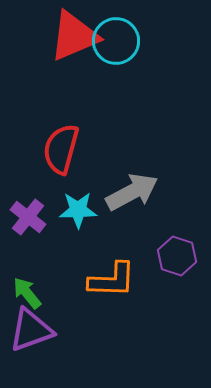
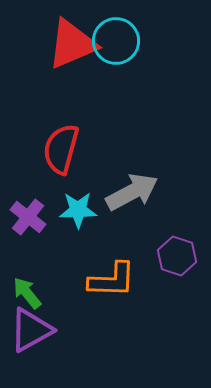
red triangle: moved 2 px left, 8 px down
purple triangle: rotated 9 degrees counterclockwise
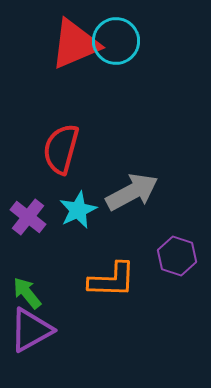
red triangle: moved 3 px right
cyan star: rotated 24 degrees counterclockwise
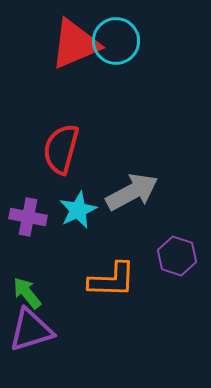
purple cross: rotated 27 degrees counterclockwise
purple triangle: rotated 12 degrees clockwise
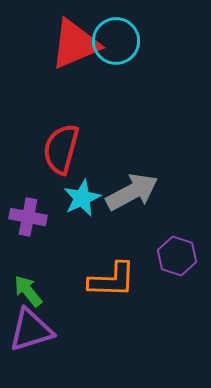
cyan star: moved 4 px right, 12 px up
green arrow: moved 1 px right, 2 px up
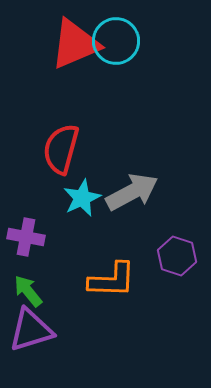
purple cross: moved 2 px left, 20 px down
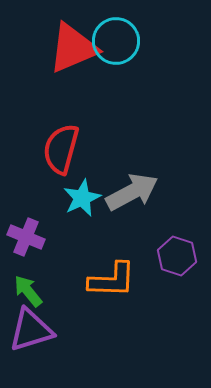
red triangle: moved 2 px left, 4 px down
purple cross: rotated 12 degrees clockwise
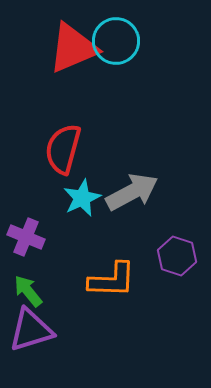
red semicircle: moved 2 px right
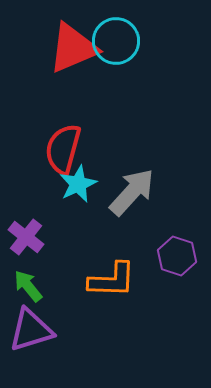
gray arrow: rotated 20 degrees counterclockwise
cyan star: moved 4 px left, 14 px up
purple cross: rotated 15 degrees clockwise
green arrow: moved 5 px up
